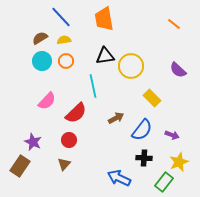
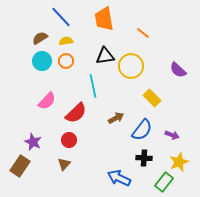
orange line: moved 31 px left, 9 px down
yellow semicircle: moved 2 px right, 1 px down
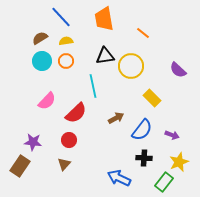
purple star: rotated 18 degrees counterclockwise
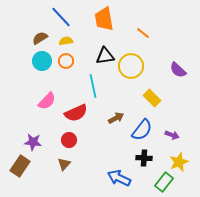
red semicircle: rotated 20 degrees clockwise
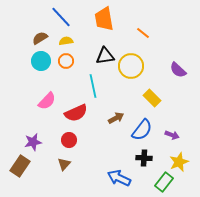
cyan circle: moved 1 px left
purple star: rotated 18 degrees counterclockwise
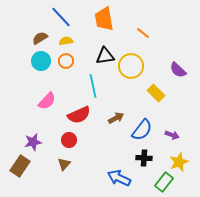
yellow rectangle: moved 4 px right, 5 px up
red semicircle: moved 3 px right, 2 px down
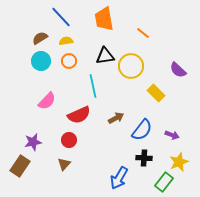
orange circle: moved 3 px right
blue arrow: rotated 85 degrees counterclockwise
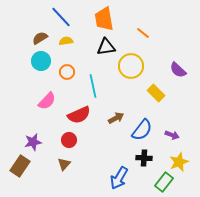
black triangle: moved 1 px right, 9 px up
orange circle: moved 2 px left, 11 px down
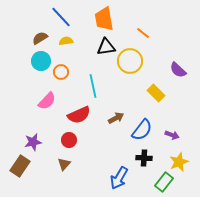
yellow circle: moved 1 px left, 5 px up
orange circle: moved 6 px left
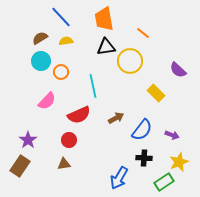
purple star: moved 5 px left, 2 px up; rotated 24 degrees counterclockwise
brown triangle: rotated 40 degrees clockwise
green rectangle: rotated 18 degrees clockwise
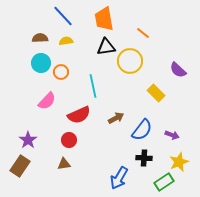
blue line: moved 2 px right, 1 px up
brown semicircle: rotated 28 degrees clockwise
cyan circle: moved 2 px down
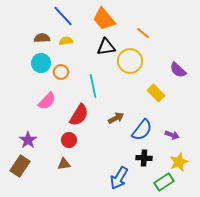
orange trapezoid: rotated 30 degrees counterclockwise
brown semicircle: moved 2 px right
red semicircle: rotated 35 degrees counterclockwise
